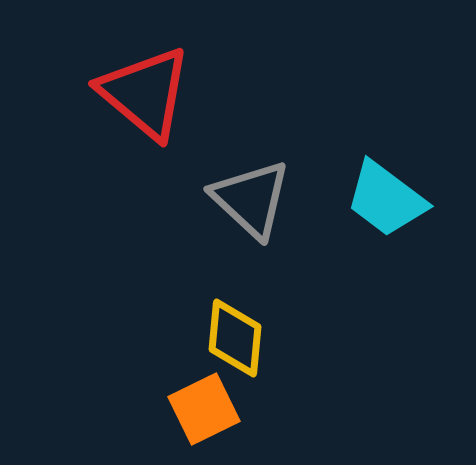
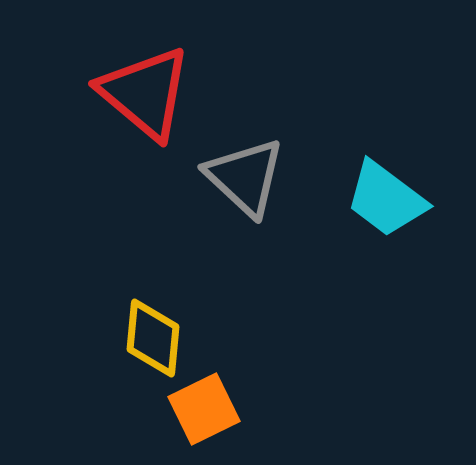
gray triangle: moved 6 px left, 22 px up
yellow diamond: moved 82 px left
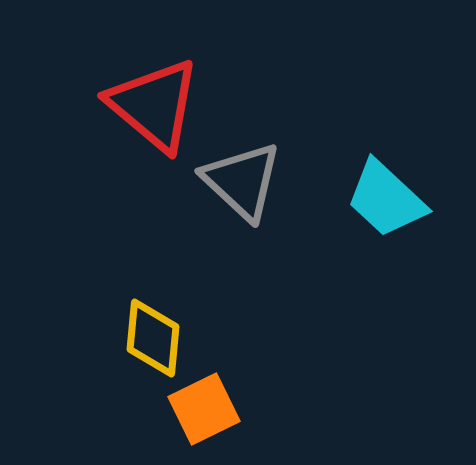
red triangle: moved 9 px right, 12 px down
gray triangle: moved 3 px left, 4 px down
cyan trapezoid: rotated 6 degrees clockwise
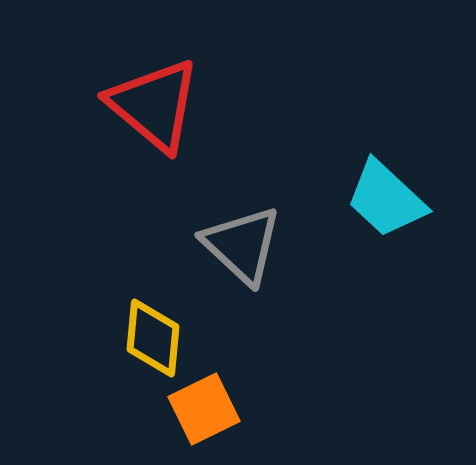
gray triangle: moved 64 px down
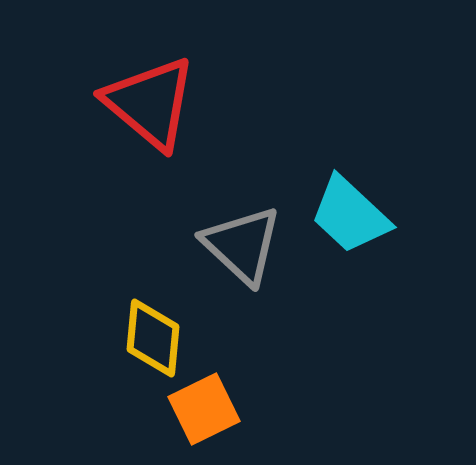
red triangle: moved 4 px left, 2 px up
cyan trapezoid: moved 36 px left, 16 px down
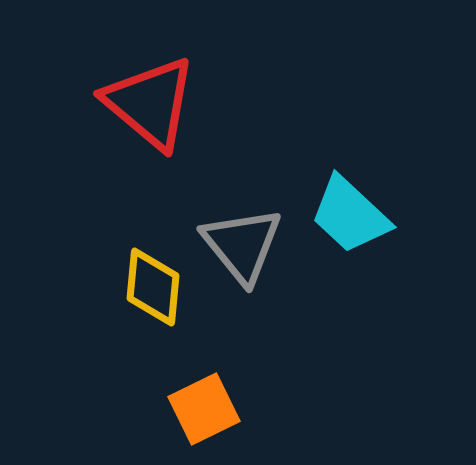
gray triangle: rotated 8 degrees clockwise
yellow diamond: moved 51 px up
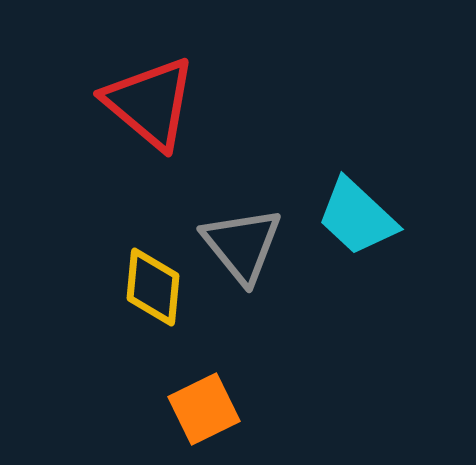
cyan trapezoid: moved 7 px right, 2 px down
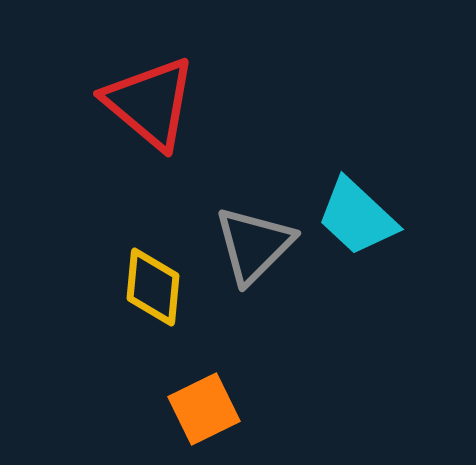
gray triangle: moved 12 px right; rotated 24 degrees clockwise
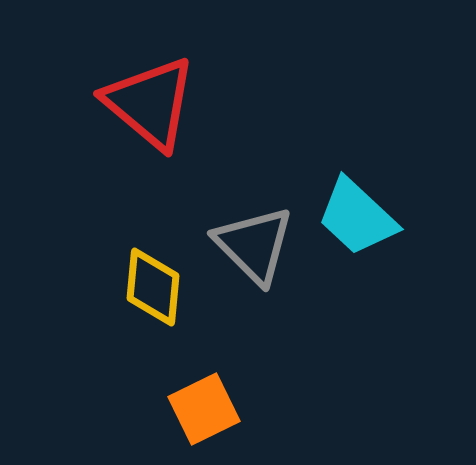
gray triangle: rotated 30 degrees counterclockwise
